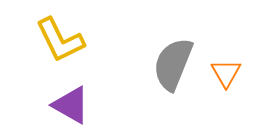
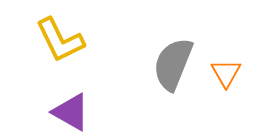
purple triangle: moved 7 px down
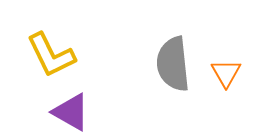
yellow L-shape: moved 9 px left, 15 px down
gray semicircle: rotated 28 degrees counterclockwise
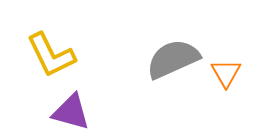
gray semicircle: moved 5 px up; rotated 72 degrees clockwise
purple triangle: rotated 15 degrees counterclockwise
